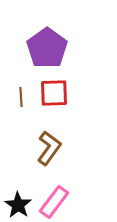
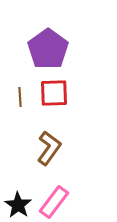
purple pentagon: moved 1 px right, 1 px down
brown line: moved 1 px left
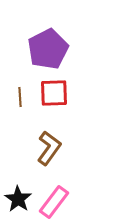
purple pentagon: rotated 9 degrees clockwise
black star: moved 6 px up
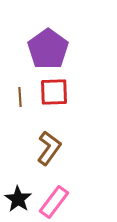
purple pentagon: rotated 9 degrees counterclockwise
red square: moved 1 px up
